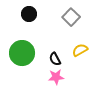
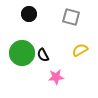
gray square: rotated 30 degrees counterclockwise
black semicircle: moved 12 px left, 4 px up
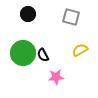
black circle: moved 1 px left
green circle: moved 1 px right
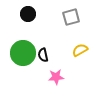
gray square: rotated 30 degrees counterclockwise
black semicircle: rotated 16 degrees clockwise
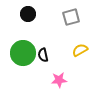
pink star: moved 3 px right, 3 px down
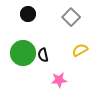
gray square: rotated 30 degrees counterclockwise
